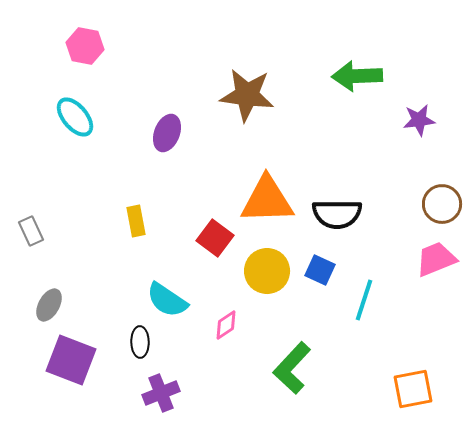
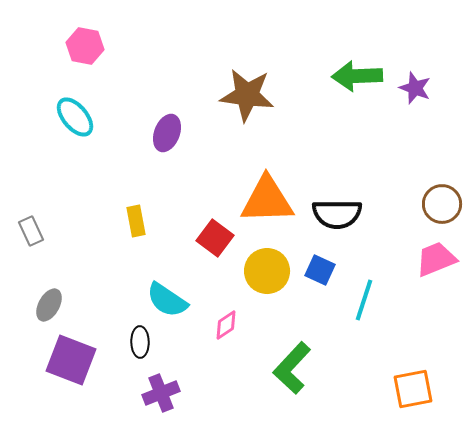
purple star: moved 4 px left, 32 px up; rotated 28 degrees clockwise
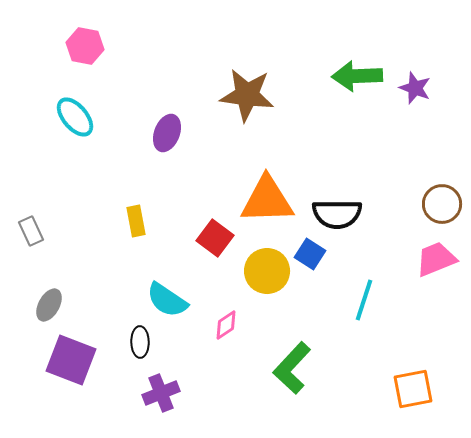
blue square: moved 10 px left, 16 px up; rotated 8 degrees clockwise
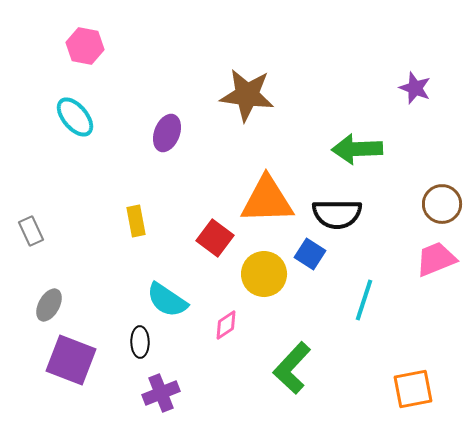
green arrow: moved 73 px down
yellow circle: moved 3 px left, 3 px down
